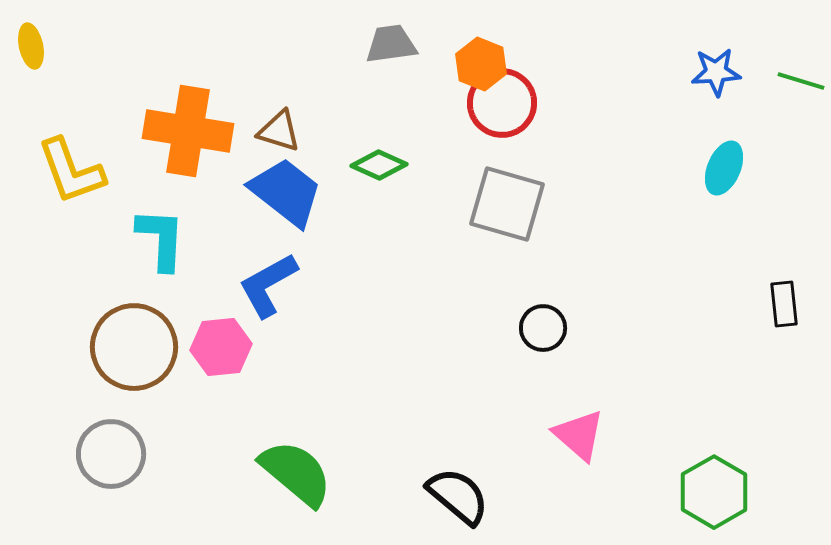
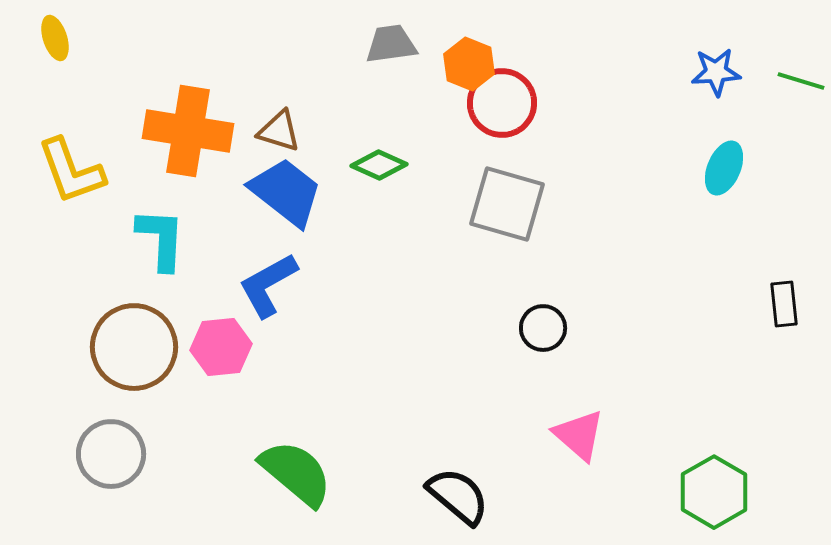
yellow ellipse: moved 24 px right, 8 px up; rotated 6 degrees counterclockwise
orange hexagon: moved 12 px left
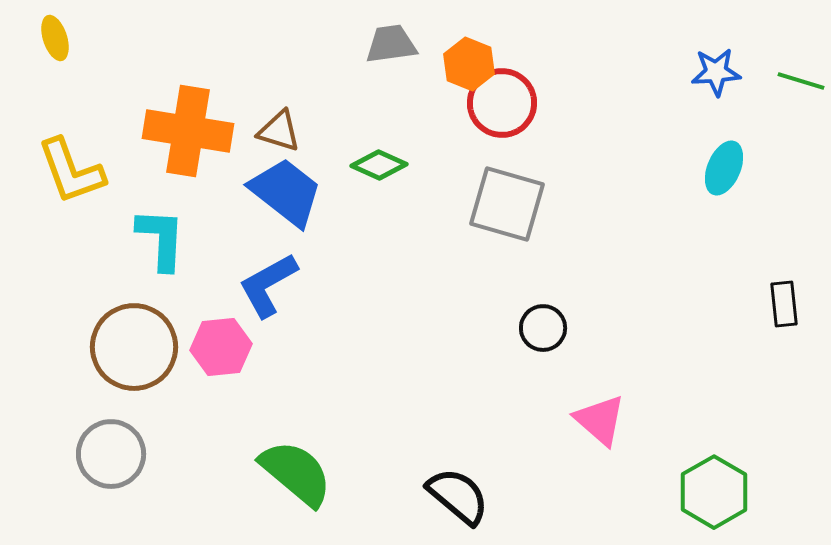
pink triangle: moved 21 px right, 15 px up
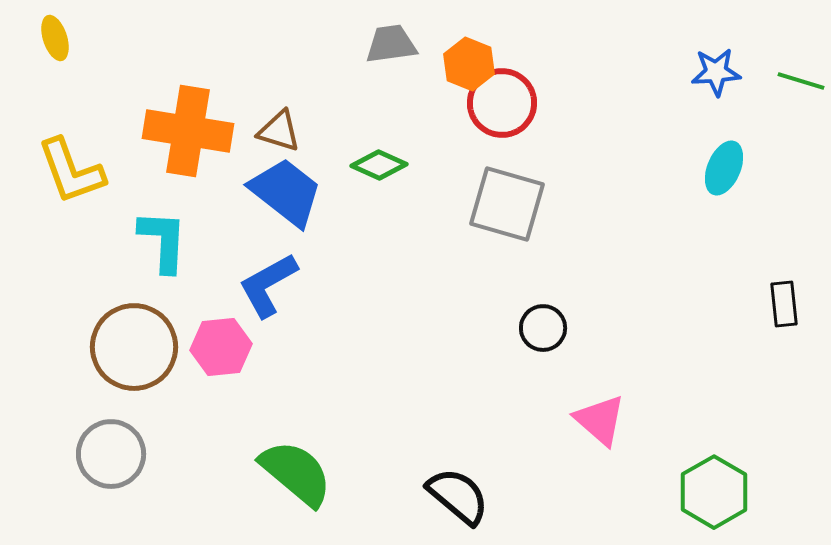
cyan L-shape: moved 2 px right, 2 px down
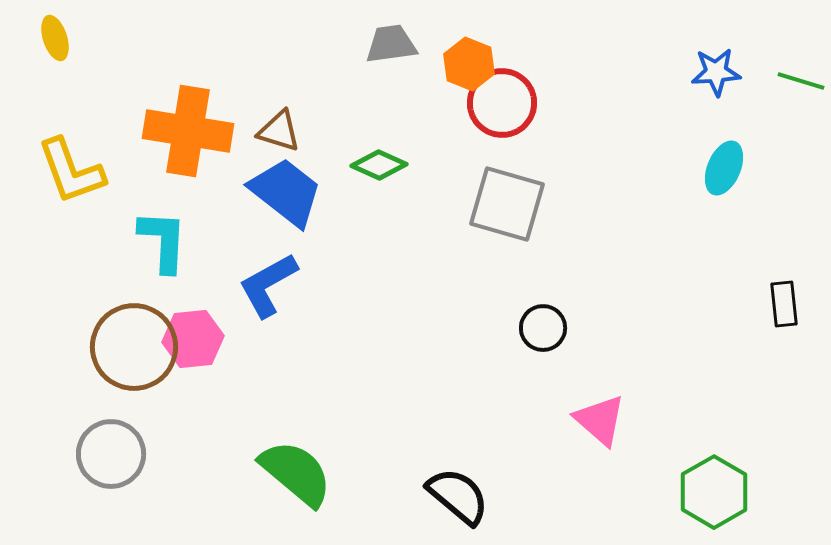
pink hexagon: moved 28 px left, 8 px up
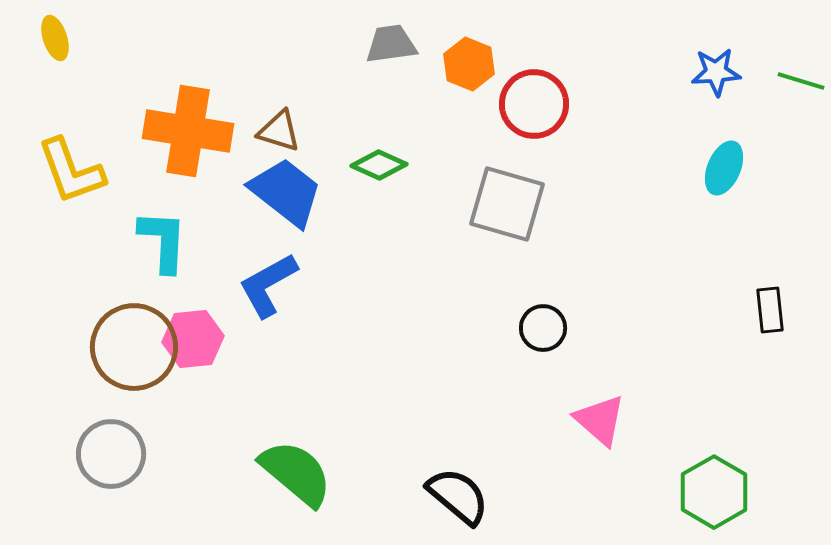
red circle: moved 32 px right, 1 px down
black rectangle: moved 14 px left, 6 px down
